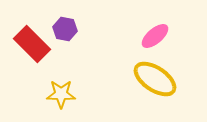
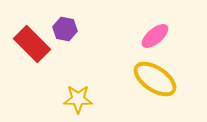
yellow star: moved 17 px right, 5 px down
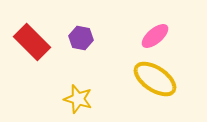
purple hexagon: moved 16 px right, 9 px down
red rectangle: moved 2 px up
yellow star: rotated 16 degrees clockwise
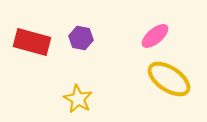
red rectangle: rotated 30 degrees counterclockwise
yellow ellipse: moved 14 px right
yellow star: rotated 12 degrees clockwise
